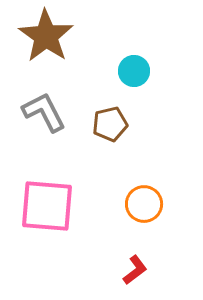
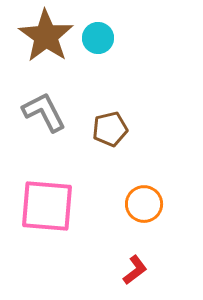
cyan circle: moved 36 px left, 33 px up
brown pentagon: moved 5 px down
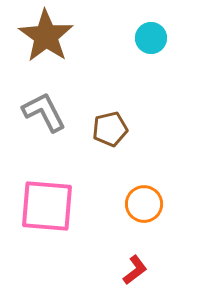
cyan circle: moved 53 px right
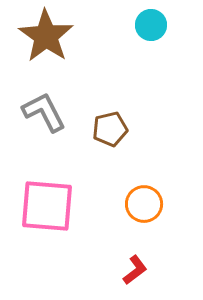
cyan circle: moved 13 px up
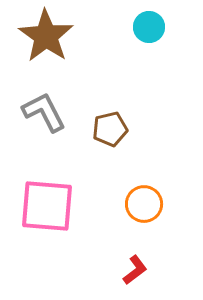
cyan circle: moved 2 px left, 2 px down
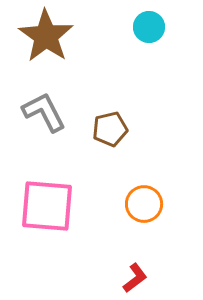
red L-shape: moved 8 px down
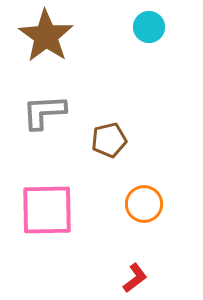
gray L-shape: rotated 66 degrees counterclockwise
brown pentagon: moved 1 px left, 11 px down
pink square: moved 4 px down; rotated 6 degrees counterclockwise
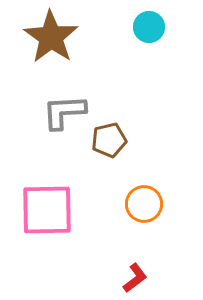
brown star: moved 5 px right, 1 px down
gray L-shape: moved 20 px right
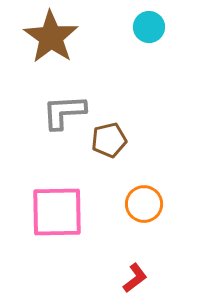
pink square: moved 10 px right, 2 px down
